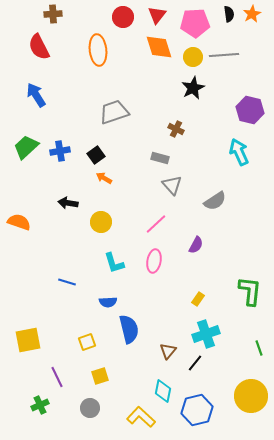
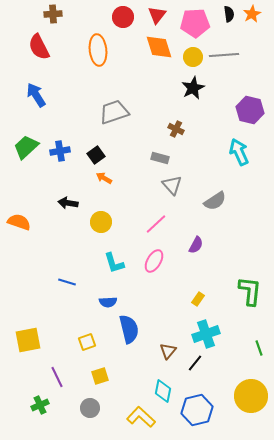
pink ellipse at (154, 261): rotated 20 degrees clockwise
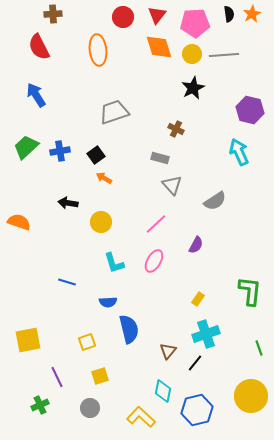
yellow circle at (193, 57): moved 1 px left, 3 px up
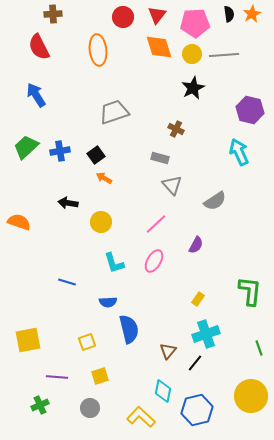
purple line at (57, 377): rotated 60 degrees counterclockwise
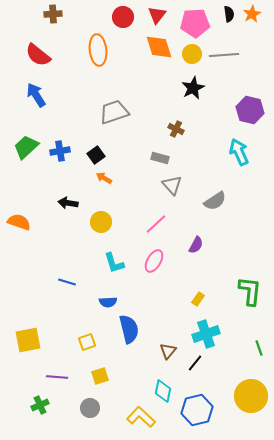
red semicircle at (39, 47): moved 1 px left, 8 px down; rotated 24 degrees counterclockwise
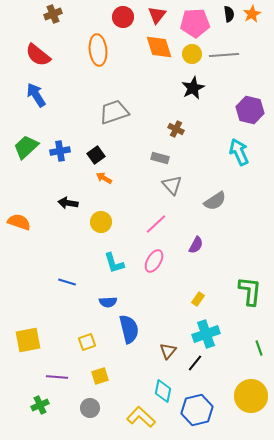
brown cross at (53, 14): rotated 18 degrees counterclockwise
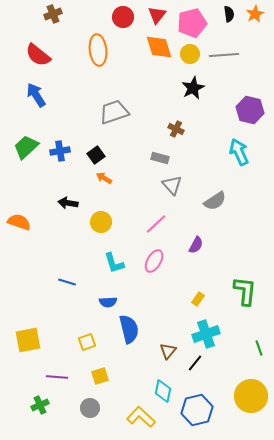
orange star at (252, 14): moved 3 px right
pink pentagon at (195, 23): moved 3 px left; rotated 12 degrees counterclockwise
yellow circle at (192, 54): moved 2 px left
green L-shape at (250, 291): moved 5 px left
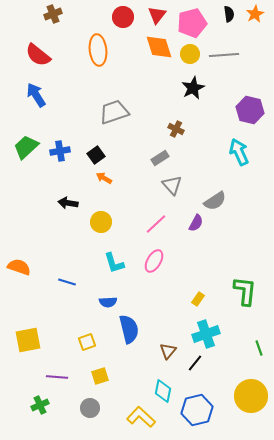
gray rectangle at (160, 158): rotated 48 degrees counterclockwise
orange semicircle at (19, 222): moved 45 px down
purple semicircle at (196, 245): moved 22 px up
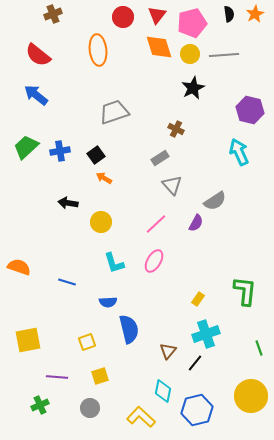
blue arrow at (36, 95): rotated 20 degrees counterclockwise
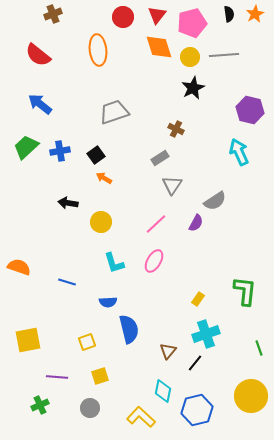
yellow circle at (190, 54): moved 3 px down
blue arrow at (36, 95): moved 4 px right, 9 px down
gray triangle at (172, 185): rotated 15 degrees clockwise
